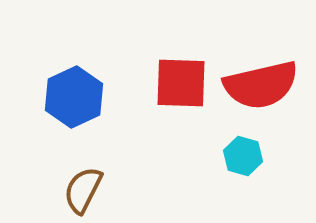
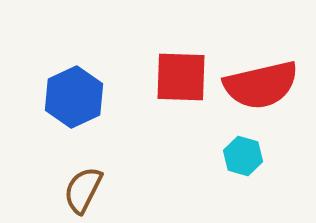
red square: moved 6 px up
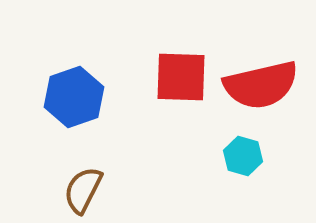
blue hexagon: rotated 6 degrees clockwise
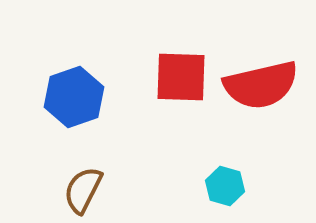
cyan hexagon: moved 18 px left, 30 px down
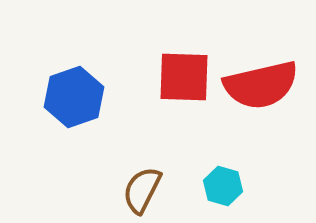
red square: moved 3 px right
cyan hexagon: moved 2 px left
brown semicircle: moved 59 px right
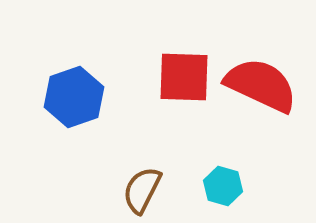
red semicircle: rotated 142 degrees counterclockwise
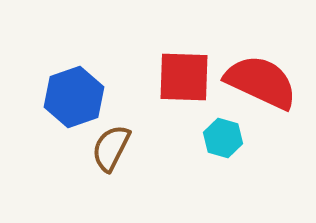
red semicircle: moved 3 px up
cyan hexagon: moved 48 px up
brown semicircle: moved 31 px left, 42 px up
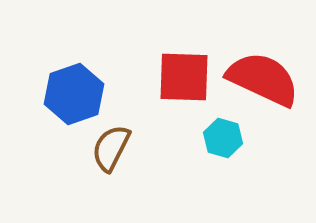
red semicircle: moved 2 px right, 3 px up
blue hexagon: moved 3 px up
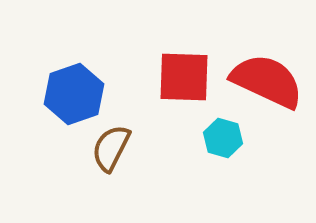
red semicircle: moved 4 px right, 2 px down
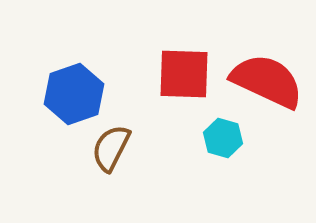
red square: moved 3 px up
